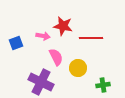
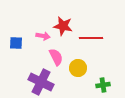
blue square: rotated 24 degrees clockwise
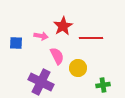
red star: rotated 30 degrees clockwise
pink arrow: moved 2 px left
pink semicircle: moved 1 px right, 1 px up
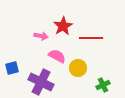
blue square: moved 4 px left, 25 px down; rotated 16 degrees counterclockwise
pink semicircle: rotated 36 degrees counterclockwise
green cross: rotated 16 degrees counterclockwise
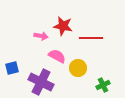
red star: rotated 30 degrees counterclockwise
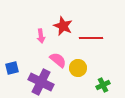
red star: rotated 12 degrees clockwise
pink arrow: rotated 72 degrees clockwise
pink semicircle: moved 1 px right, 4 px down; rotated 12 degrees clockwise
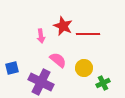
red line: moved 3 px left, 4 px up
yellow circle: moved 6 px right
green cross: moved 2 px up
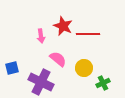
pink semicircle: moved 1 px up
